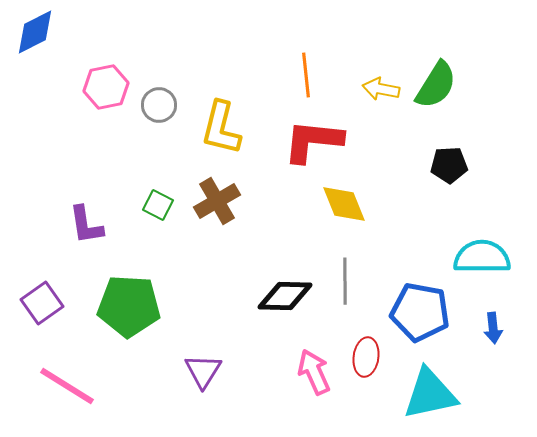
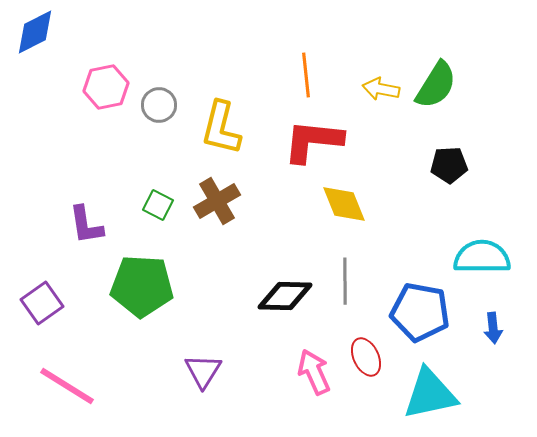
green pentagon: moved 13 px right, 20 px up
red ellipse: rotated 33 degrees counterclockwise
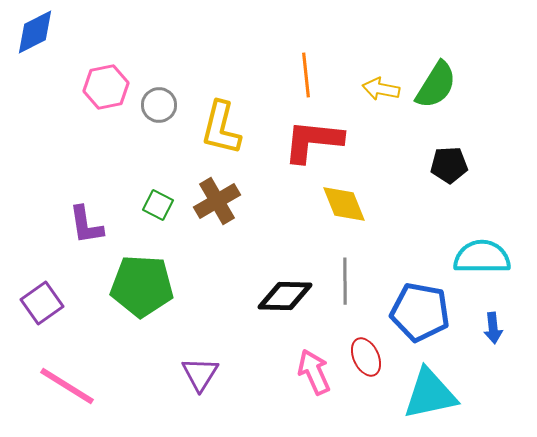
purple triangle: moved 3 px left, 3 px down
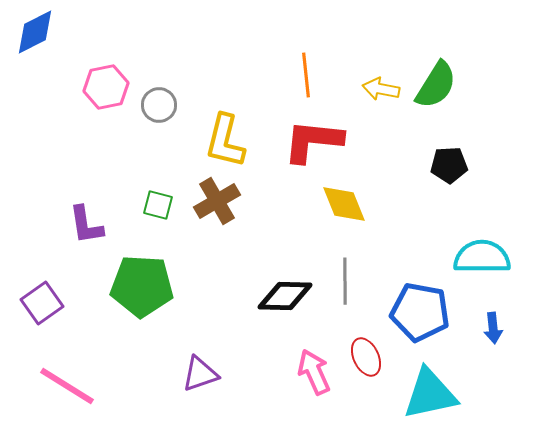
yellow L-shape: moved 4 px right, 13 px down
green square: rotated 12 degrees counterclockwise
purple triangle: rotated 39 degrees clockwise
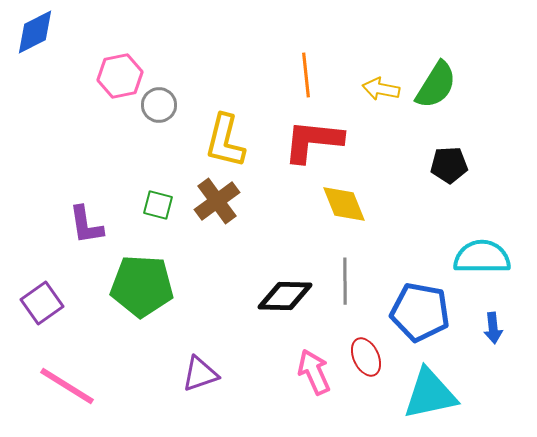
pink hexagon: moved 14 px right, 11 px up
brown cross: rotated 6 degrees counterclockwise
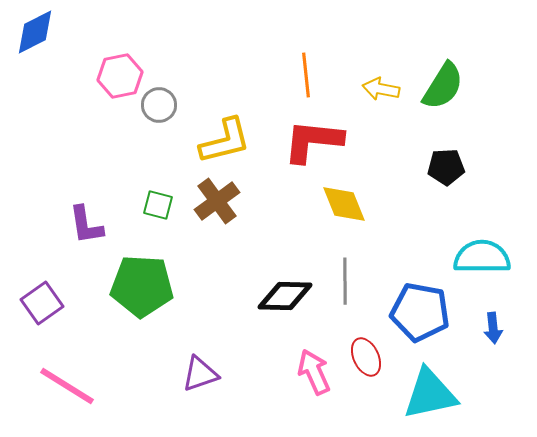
green semicircle: moved 7 px right, 1 px down
yellow L-shape: rotated 118 degrees counterclockwise
black pentagon: moved 3 px left, 2 px down
